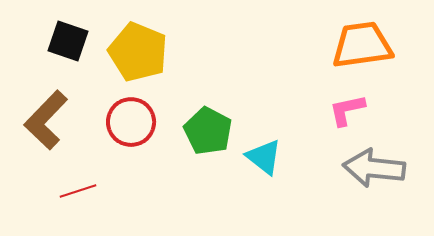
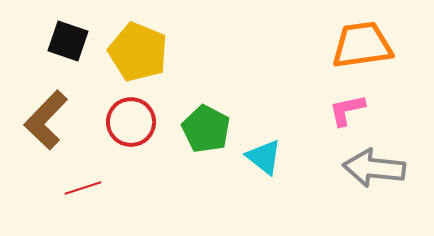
green pentagon: moved 2 px left, 2 px up
red line: moved 5 px right, 3 px up
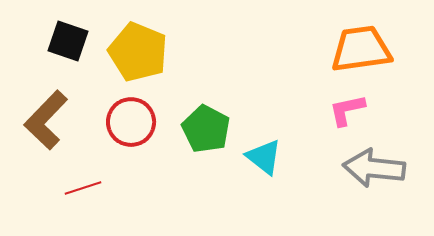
orange trapezoid: moved 1 px left, 4 px down
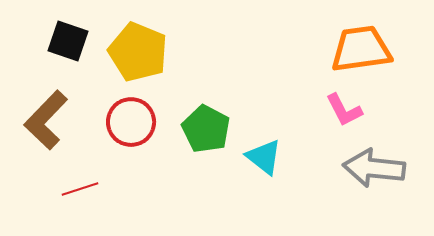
pink L-shape: moved 3 px left; rotated 105 degrees counterclockwise
red line: moved 3 px left, 1 px down
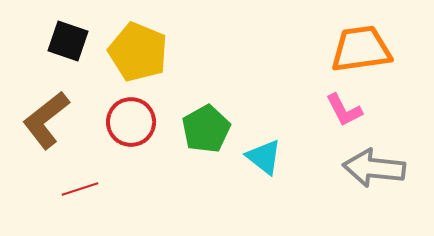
brown L-shape: rotated 8 degrees clockwise
green pentagon: rotated 15 degrees clockwise
